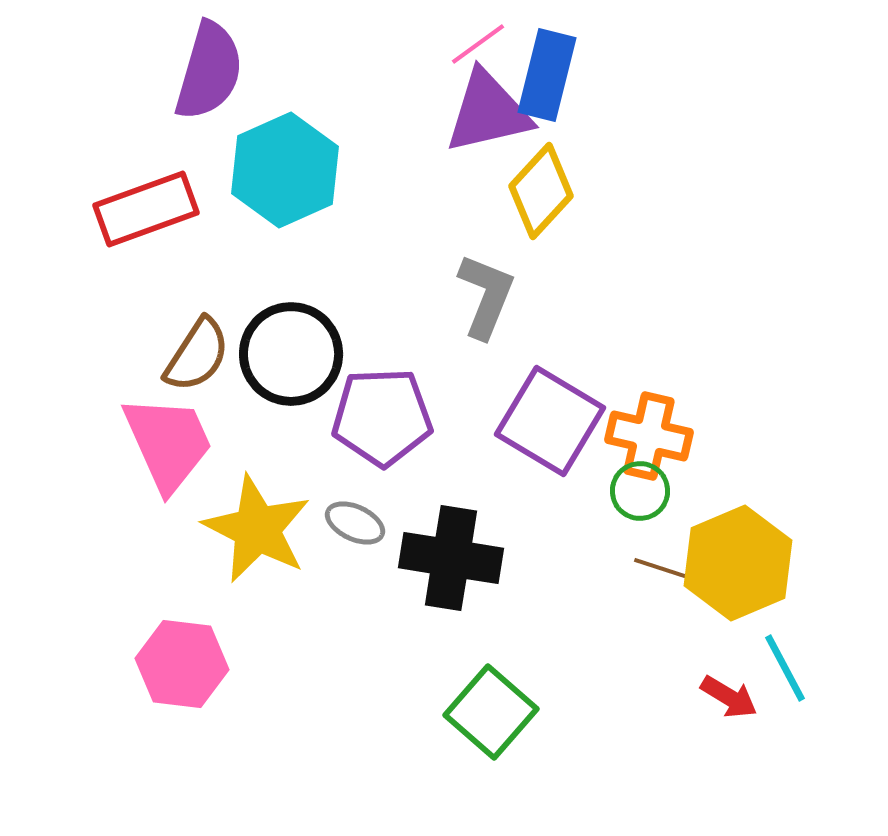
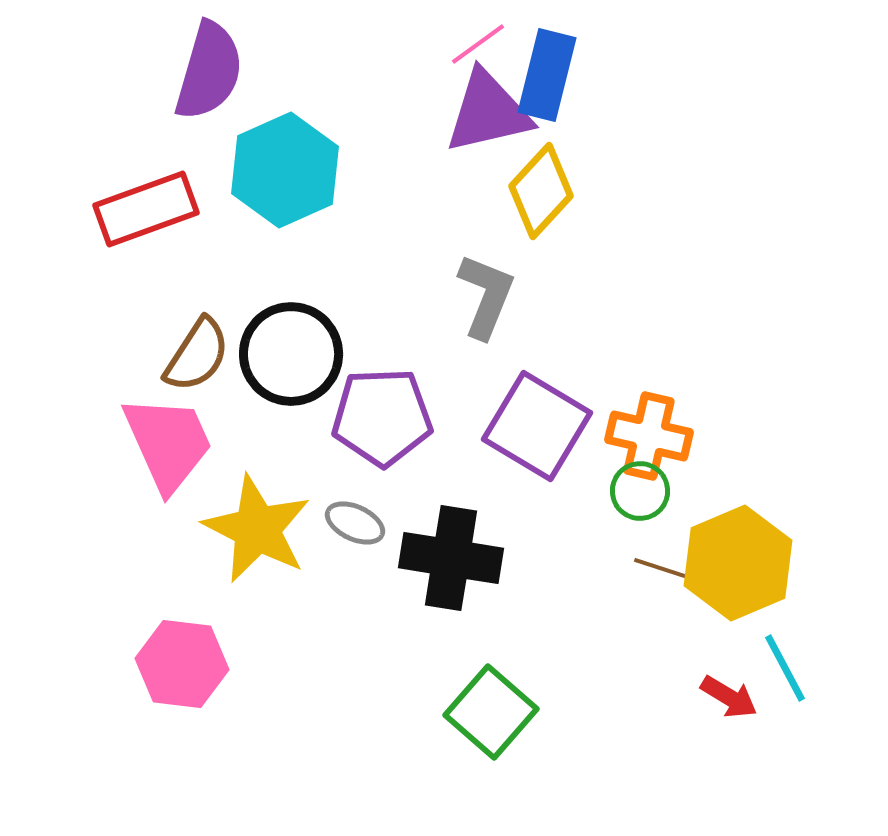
purple square: moved 13 px left, 5 px down
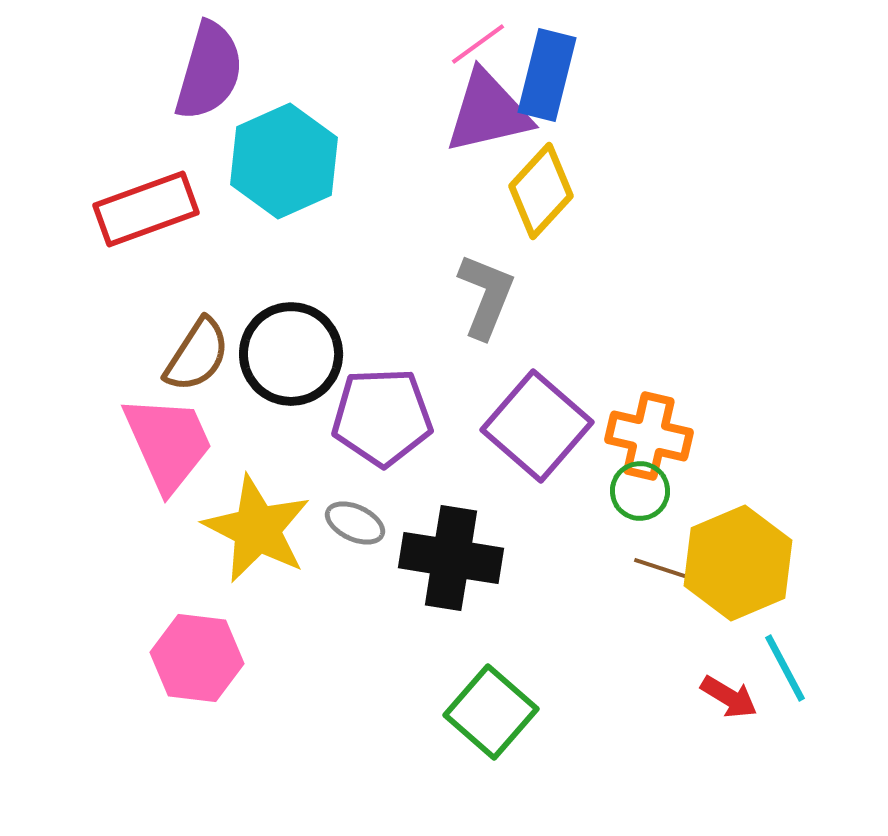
cyan hexagon: moved 1 px left, 9 px up
purple square: rotated 10 degrees clockwise
pink hexagon: moved 15 px right, 6 px up
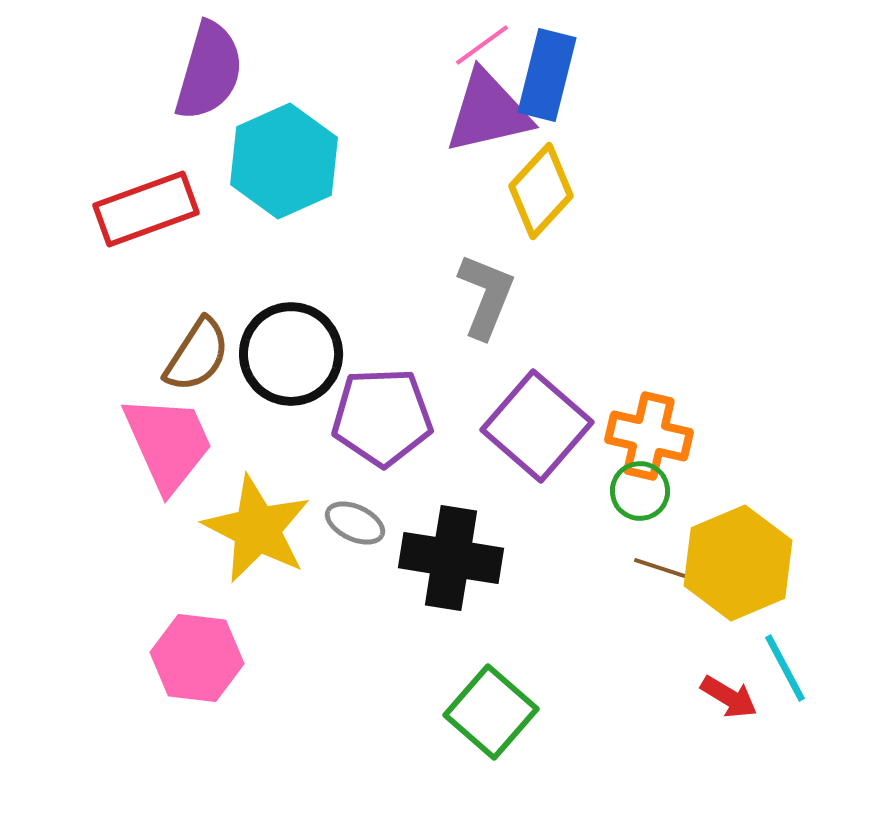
pink line: moved 4 px right, 1 px down
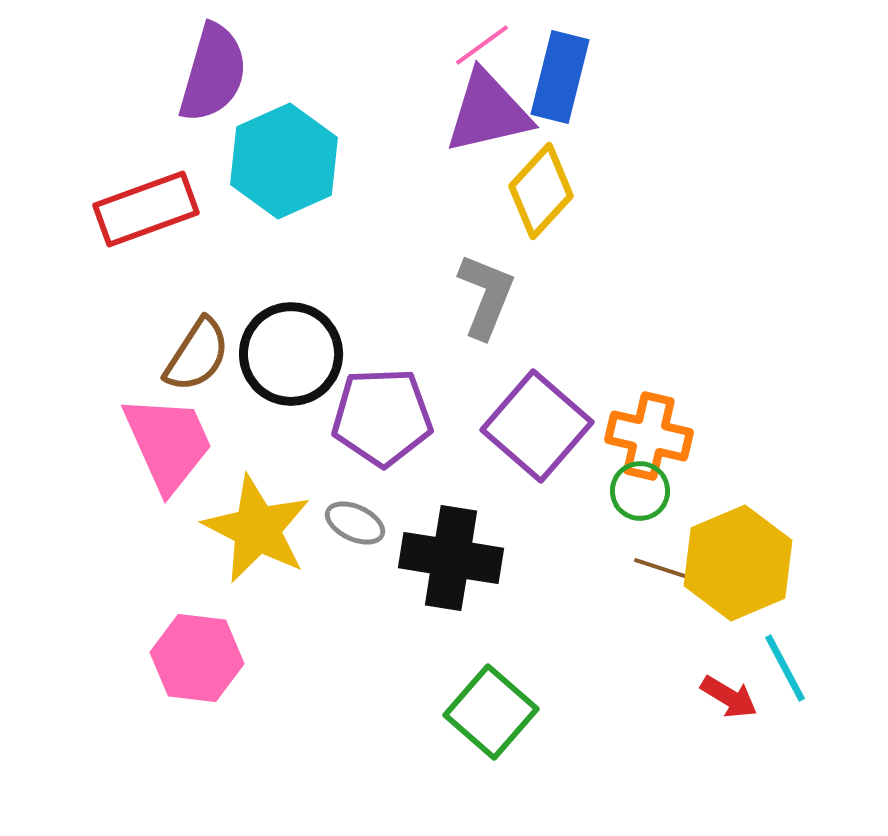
purple semicircle: moved 4 px right, 2 px down
blue rectangle: moved 13 px right, 2 px down
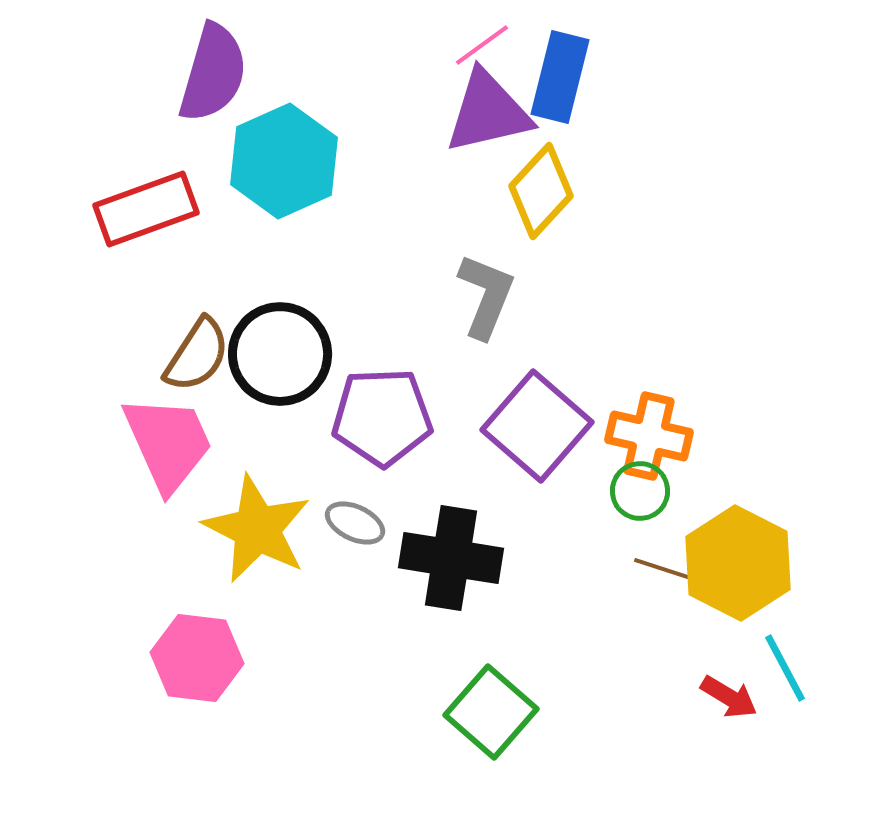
black circle: moved 11 px left
yellow hexagon: rotated 10 degrees counterclockwise
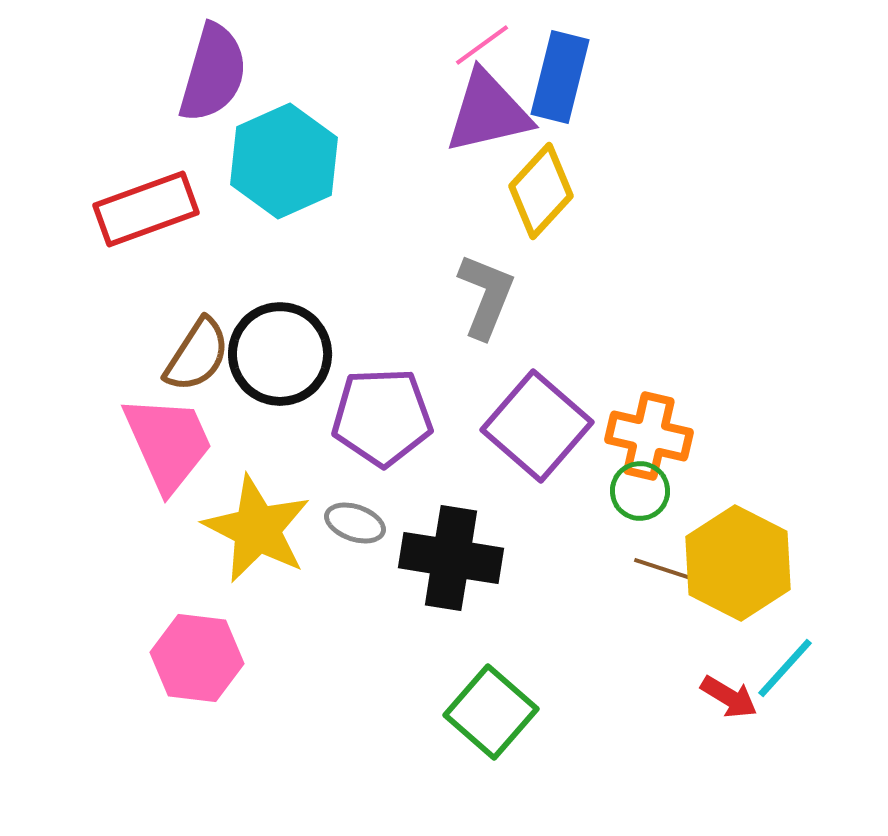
gray ellipse: rotated 6 degrees counterclockwise
cyan line: rotated 70 degrees clockwise
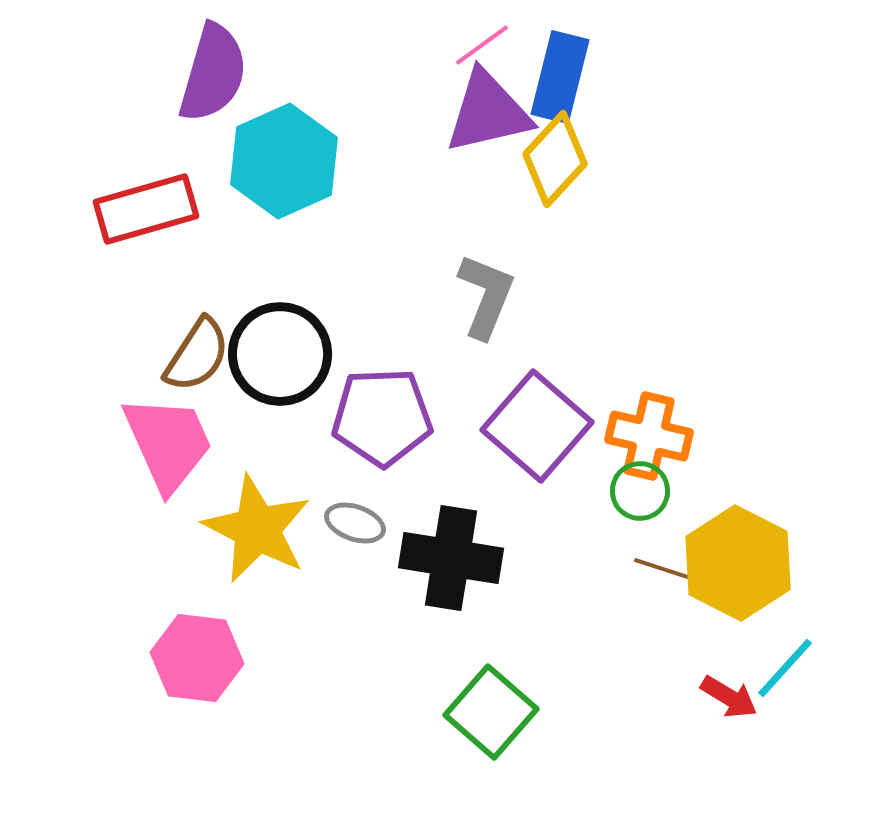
yellow diamond: moved 14 px right, 32 px up
red rectangle: rotated 4 degrees clockwise
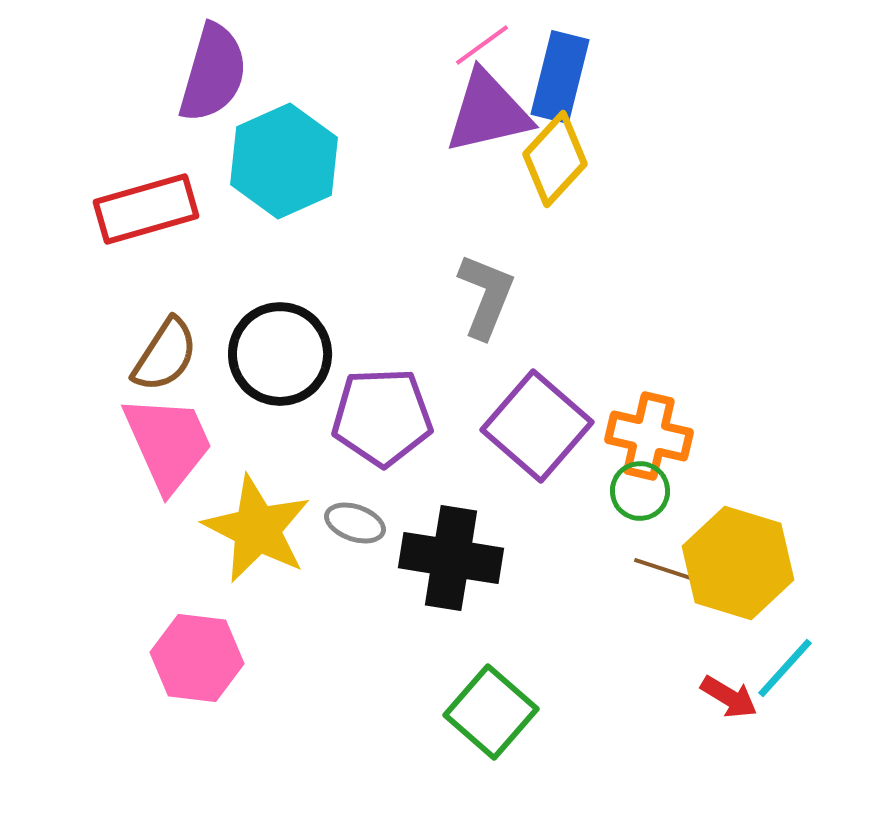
brown semicircle: moved 32 px left
yellow hexagon: rotated 10 degrees counterclockwise
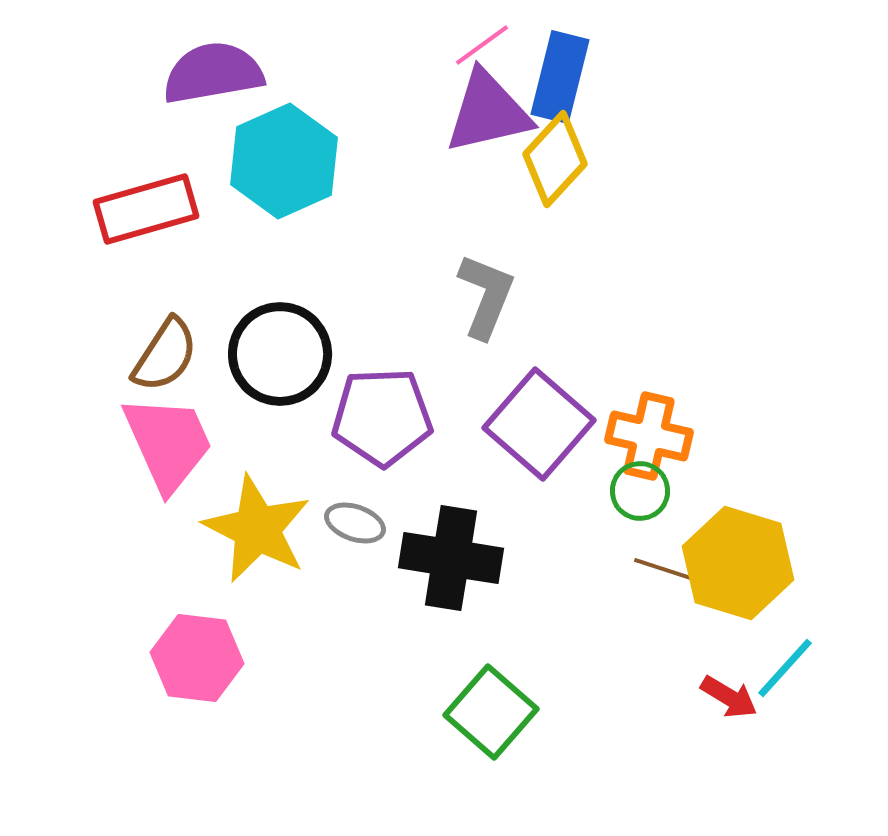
purple semicircle: rotated 116 degrees counterclockwise
purple square: moved 2 px right, 2 px up
